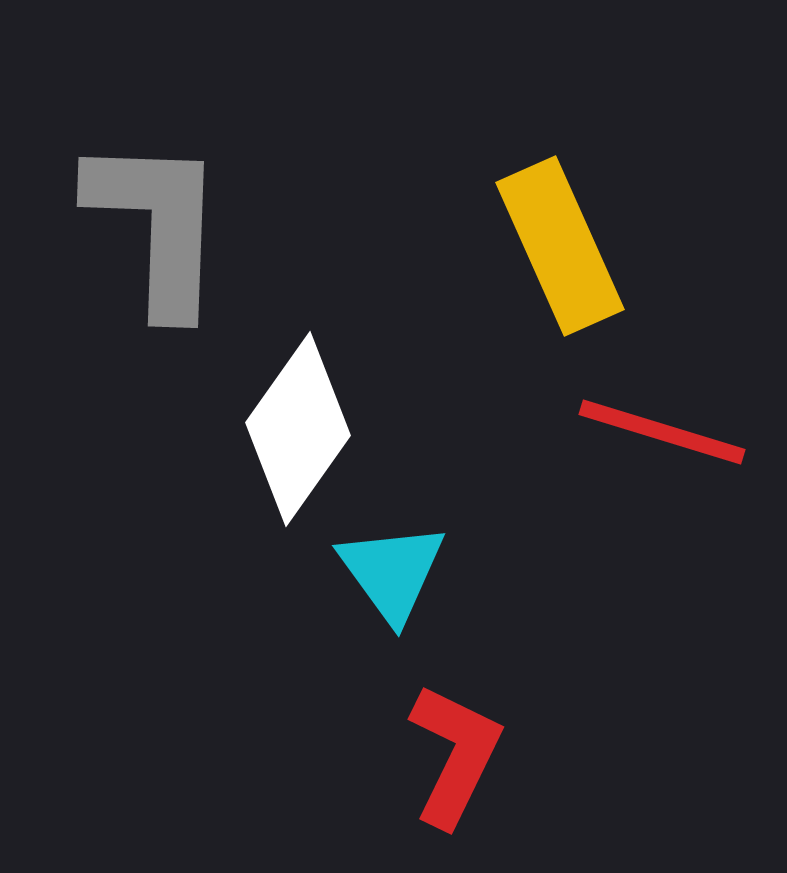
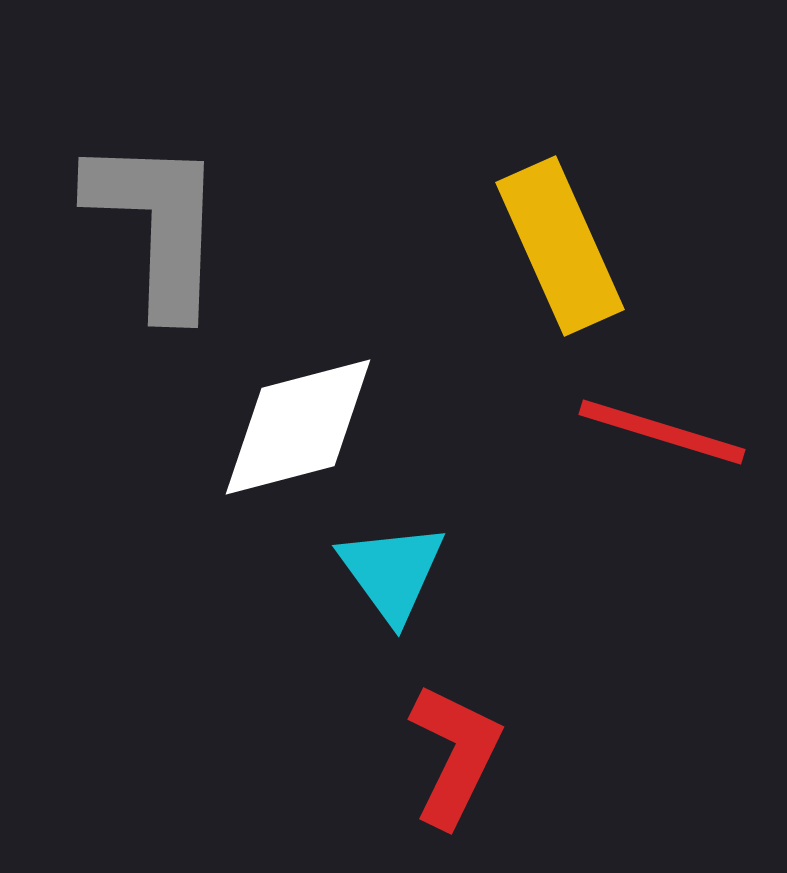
white diamond: moved 2 px up; rotated 40 degrees clockwise
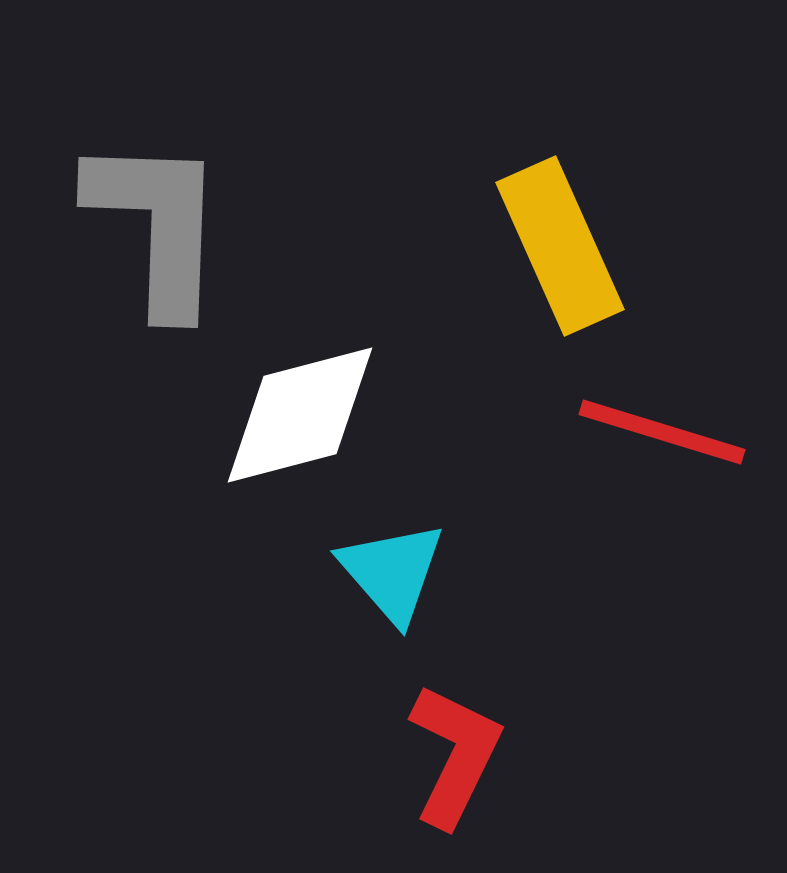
white diamond: moved 2 px right, 12 px up
cyan triangle: rotated 5 degrees counterclockwise
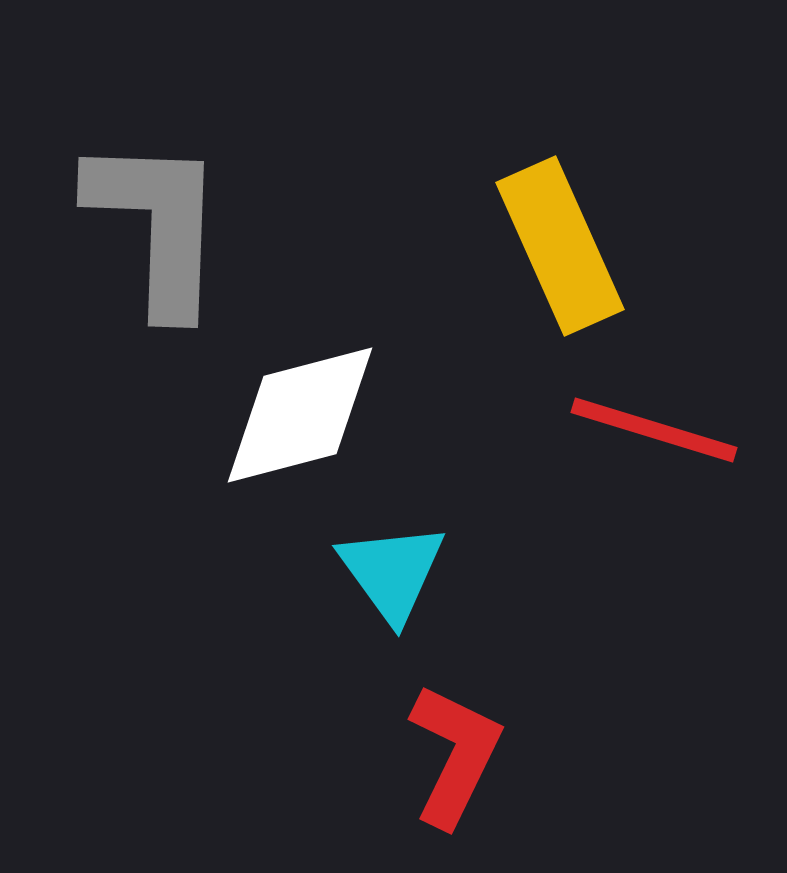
red line: moved 8 px left, 2 px up
cyan triangle: rotated 5 degrees clockwise
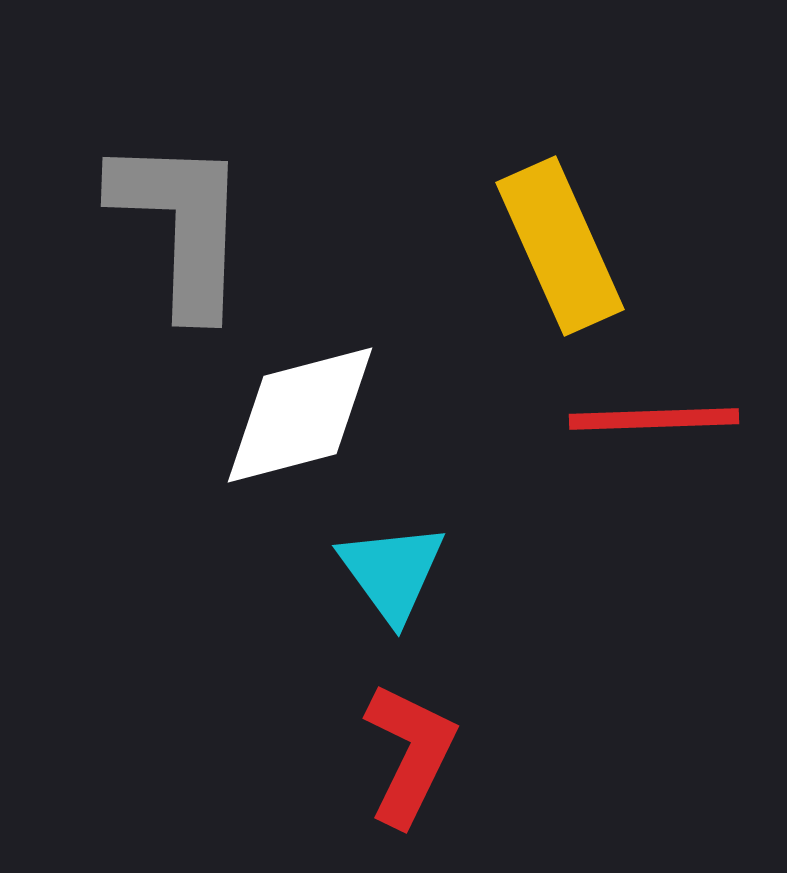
gray L-shape: moved 24 px right
red line: moved 11 px up; rotated 19 degrees counterclockwise
red L-shape: moved 45 px left, 1 px up
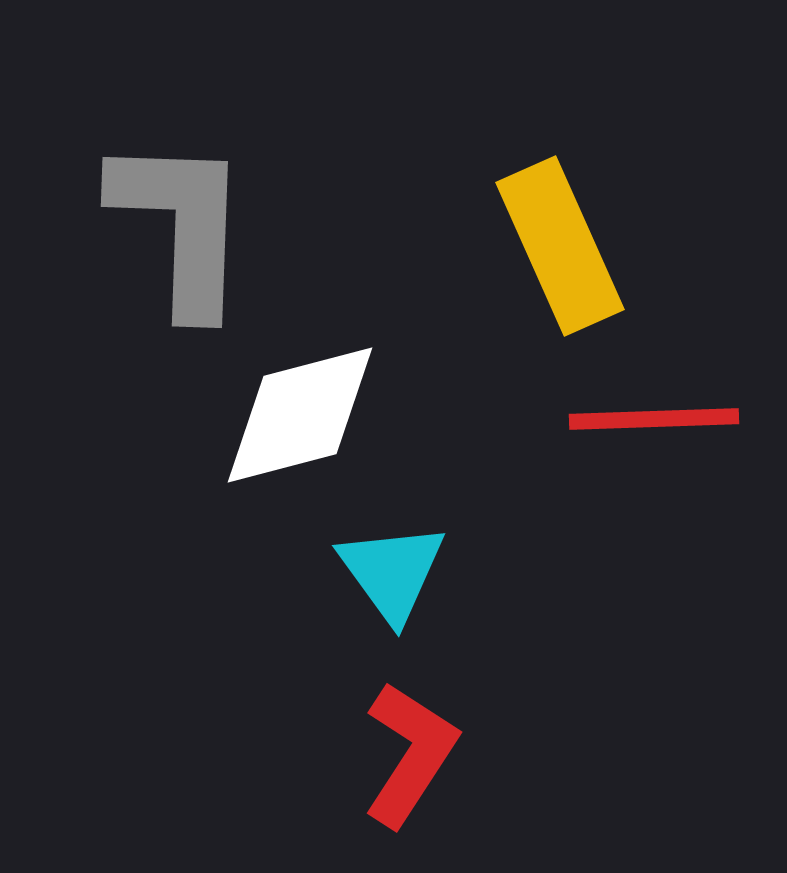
red L-shape: rotated 7 degrees clockwise
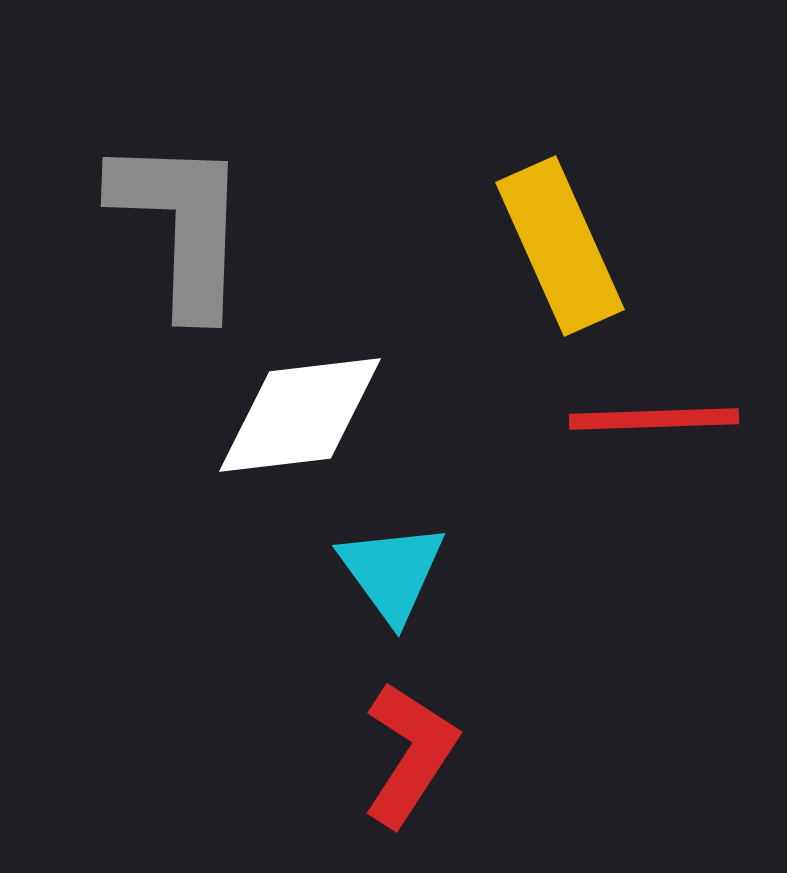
white diamond: rotated 8 degrees clockwise
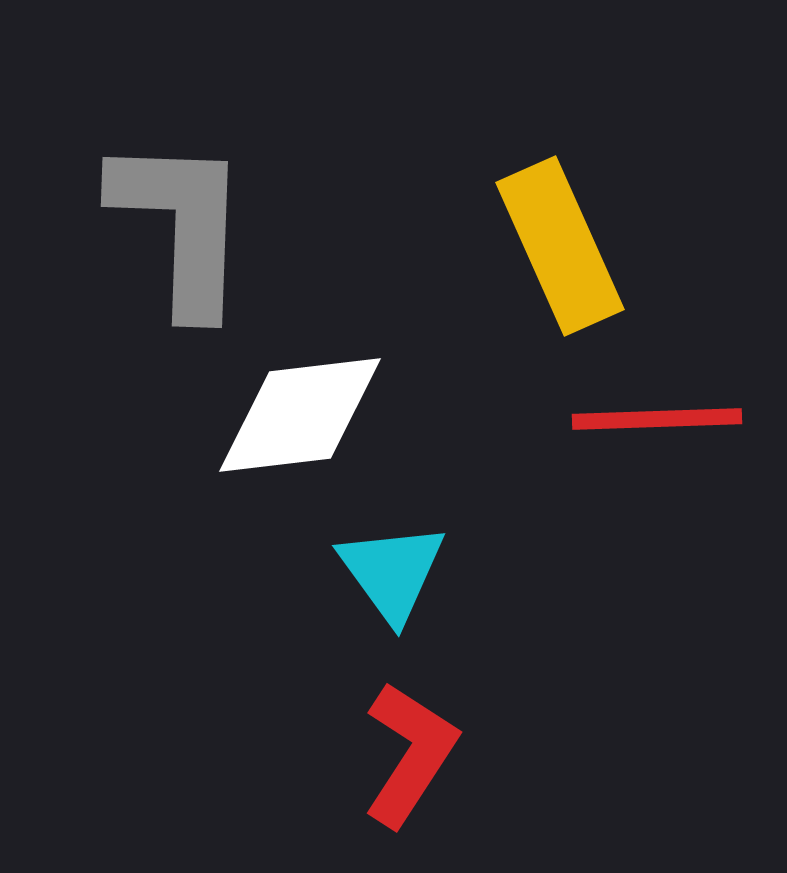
red line: moved 3 px right
